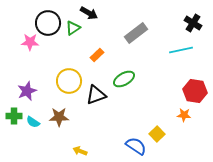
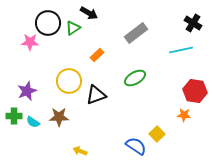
green ellipse: moved 11 px right, 1 px up
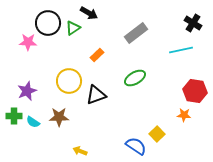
pink star: moved 2 px left
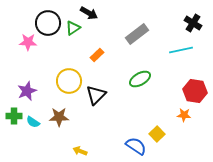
gray rectangle: moved 1 px right, 1 px down
green ellipse: moved 5 px right, 1 px down
black triangle: rotated 25 degrees counterclockwise
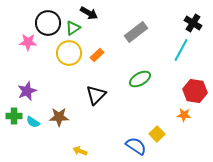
gray rectangle: moved 1 px left, 2 px up
cyan line: rotated 50 degrees counterclockwise
yellow circle: moved 28 px up
